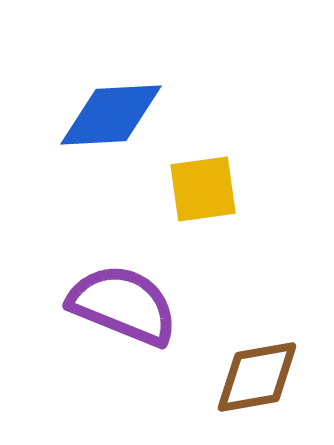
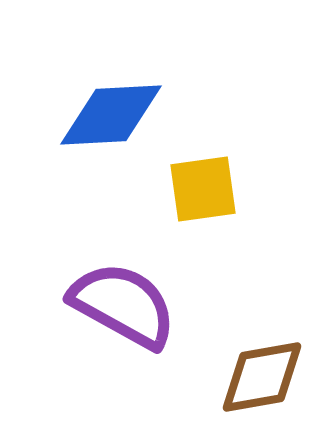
purple semicircle: rotated 7 degrees clockwise
brown diamond: moved 5 px right
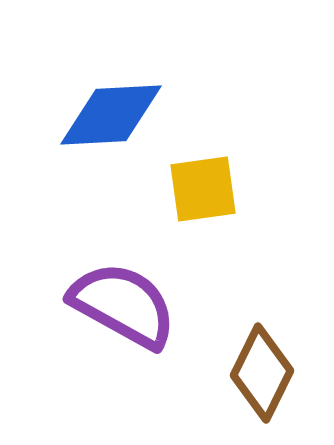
brown diamond: moved 4 px up; rotated 54 degrees counterclockwise
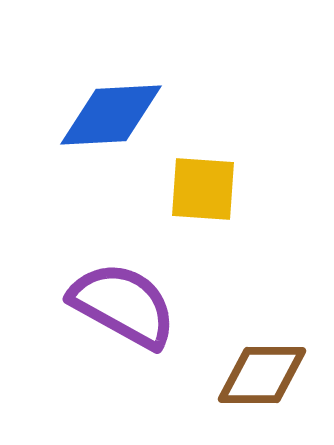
yellow square: rotated 12 degrees clockwise
brown diamond: moved 2 px down; rotated 64 degrees clockwise
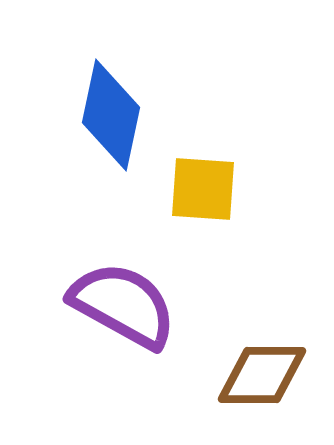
blue diamond: rotated 75 degrees counterclockwise
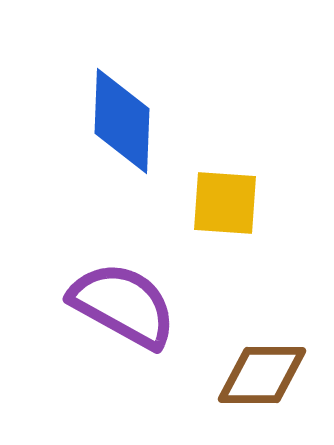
blue diamond: moved 11 px right, 6 px down; rotated 10 degrees counterclockwise
yellow square: moved 22 px right, 14 px down
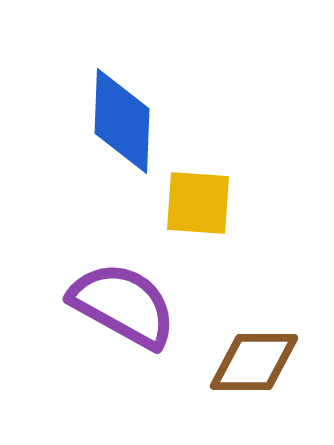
yellow square: moved 27 px left
brown diamond: moved 8 px left, 13 px up
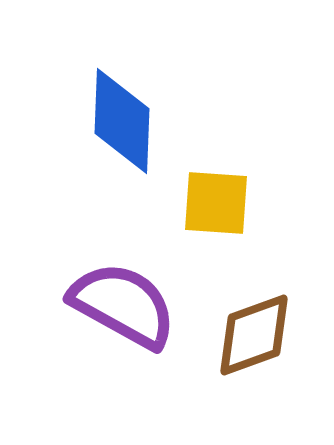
yellow square: moved 18 px right
brown diamond: moved 27 px up; rotated 20 degrees counterclockwise
